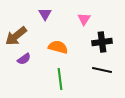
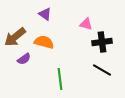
purple triangle: rotated 24 degrees counterclockwise
pink triangle: moved 2 px right, 5 px down; rotated 48 degrees counterclockwise
brown arrow: moved 1 px left, 1 px down
orange semicircle: moved 14 px left, 5 px up
black line: rotated 18 degrees clockwise
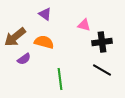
pink triangle: moved 2 px left, 1 px down
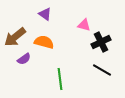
black cross: moved 1 px left; rotated 18 degrees counterclockwise
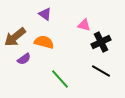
black line: moved 1 px left, 1 px down
green line: rotated 35 degrees counterclockwise
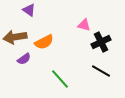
purple triangle: moved 16 px left, 4 px up
brown arrow: rotated 30 degrees clockwise
orange semicircle: rotated 138 degrees clockwise
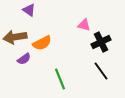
orange semicircle: moved 2 px left, 1 px down
black line: rotated 24 degrees clockwise
green line: rotated 20 degrees clockwise
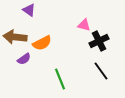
brown arrow: rotated 15 degrees clockwise
black cross: moved 2 px left, 1 px up
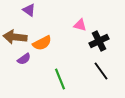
pink triangle: moved 4 px left
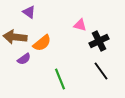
purple triangle: moved 2 px down
orange semicircle: rotated 12 degrees counterclockwise
